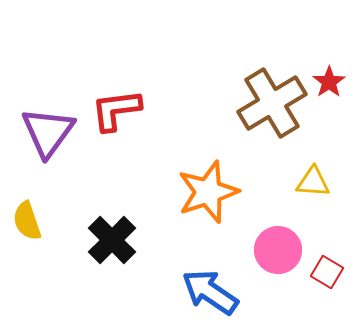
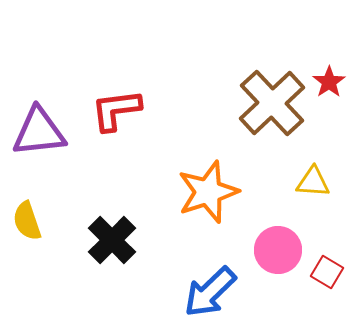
brown cross: rotated 12 degrees counterclockwise
purple triangle: moved 9 px left; rotated 48 degrees clockwise
blue arrow: rotated 78 degrees counterclockwise
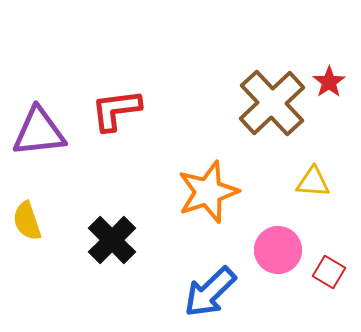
red square: moved 2 px right
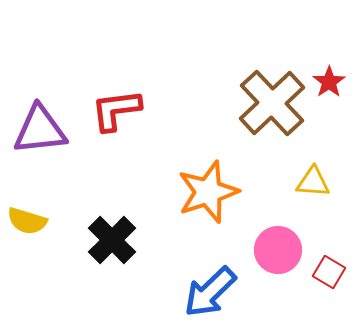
purple triangle: moved 1 px right, 2 px up
yellow semicircle: rotated 54 degrees counterclockwise
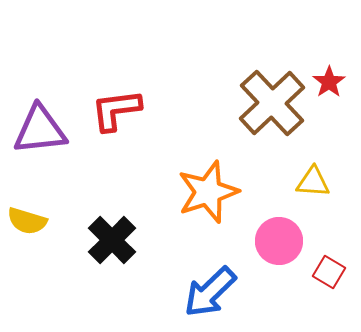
pink circle: moved 1 px right, 9 px up
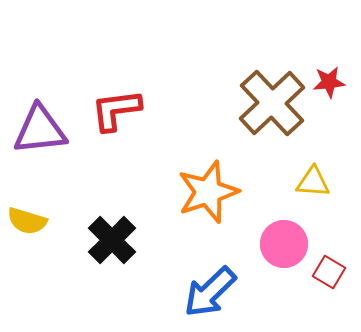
red star: rotated 28 degrees clockwise
pink circle: moved 5 px right, 3 px down
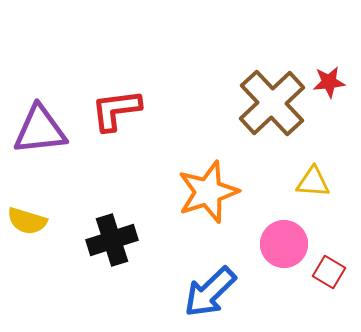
black cross: rotated 27 degrees clockwise
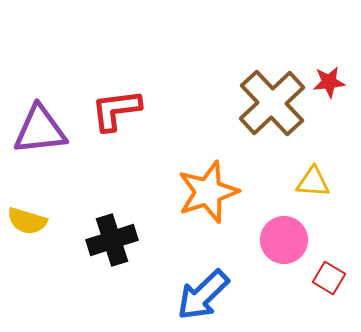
pink circle: moved 4 px up
red square: moved 6 px down
blue arrow: moved 7 px left, 3 px down
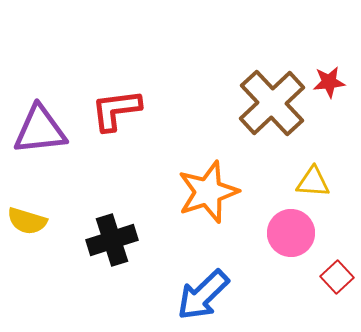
pink circle: moved 7 px right, 7 px up
red square: moved 8 px right, 1 px up; rotated 16 degrees clockwise
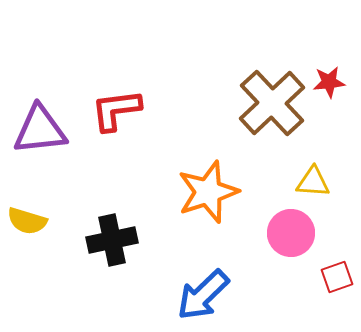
black cross: rotated 6 degrees clockwise
red square: rotated 24 degrees clockwise
